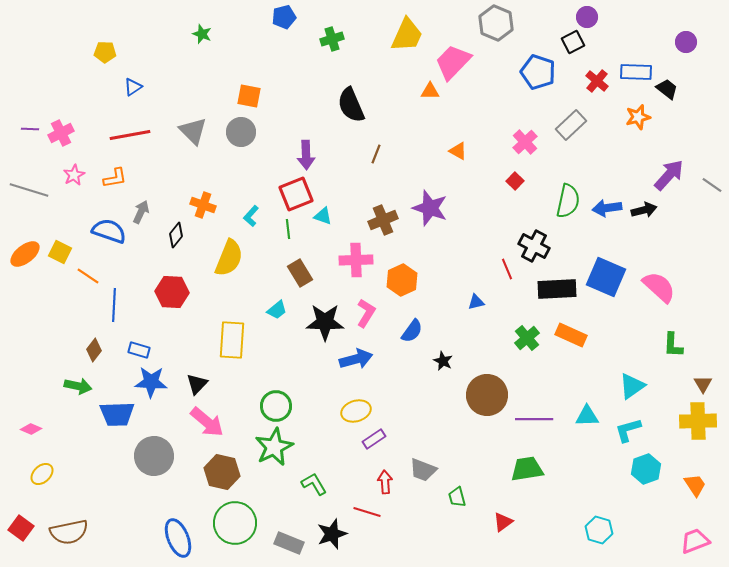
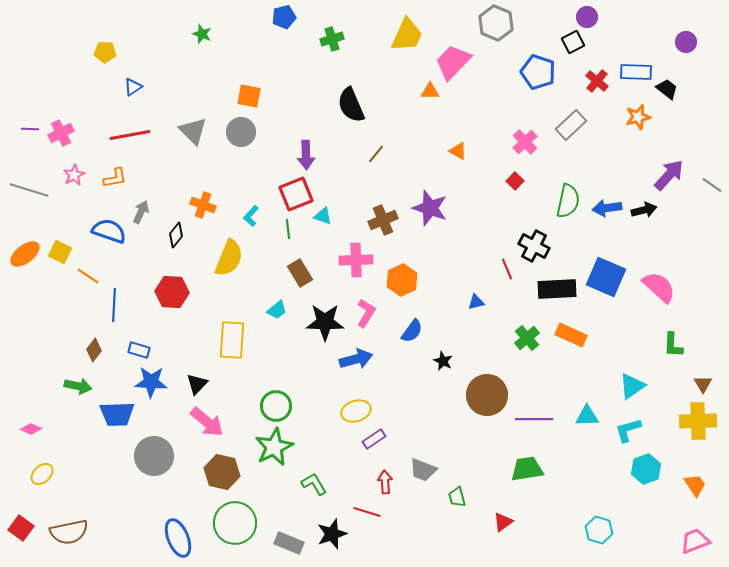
brown line at (376, 154): rotated 18 degrees clockwise
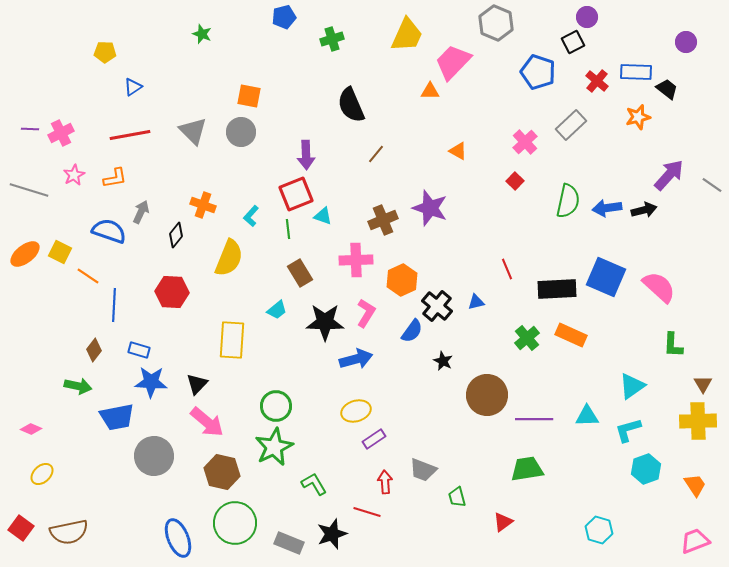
black cross at (534, 246): moved 97 px left, 60 px down; rotated 12 degrees clockwise
blue trapezoid at (117, 414): moved 3 px down; rotated 9 degrees counterclockwise
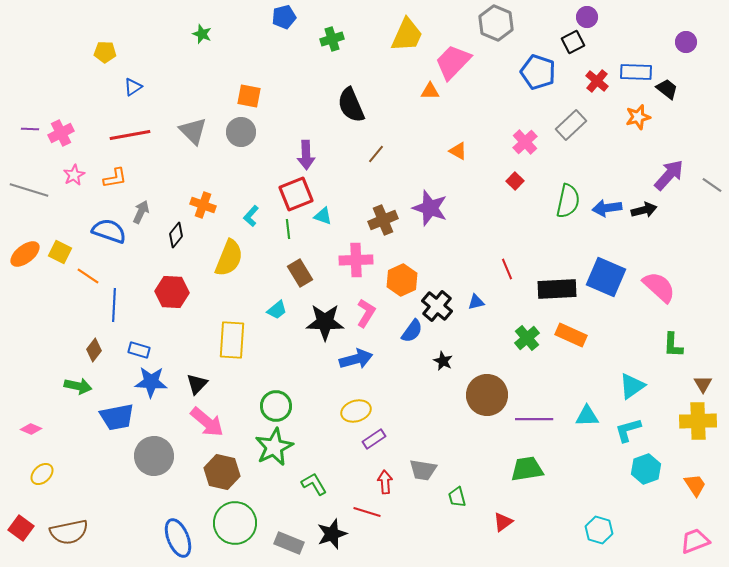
gray trapezoid at (423, 470): rotated 12 degrees counterclockwise
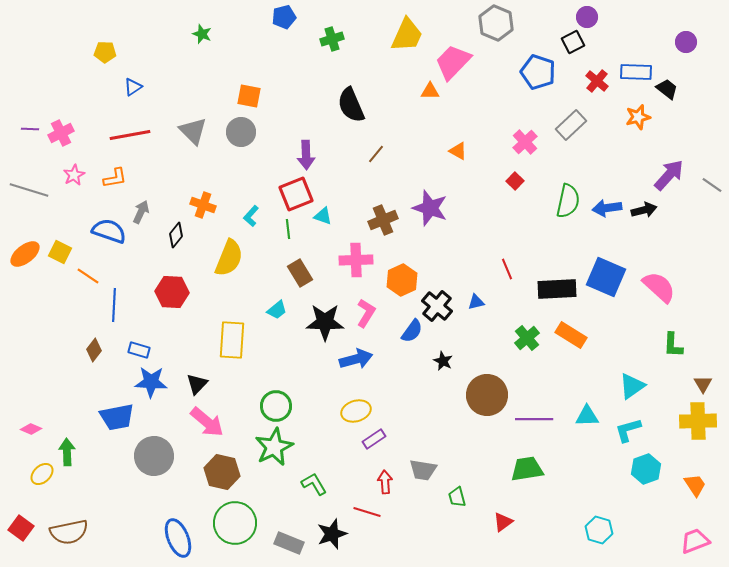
orange rectangle at (571, 335): rotated 8 degrees clockwise
green arrow at (78, 386): moved 11 px left, 66 px down; rotated 104 degrees counterclockwise
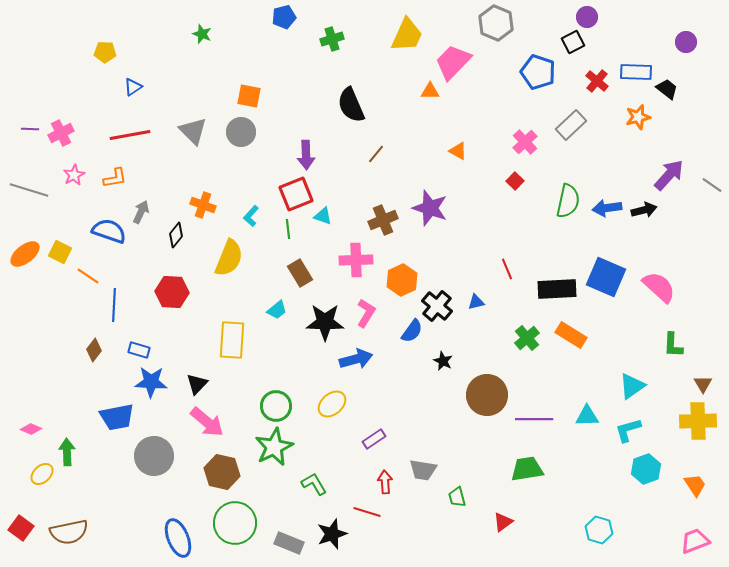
yellow ellipse at (356, 411): moved 24 px left, 7 px up; rotated 24 degrees counterclockwise
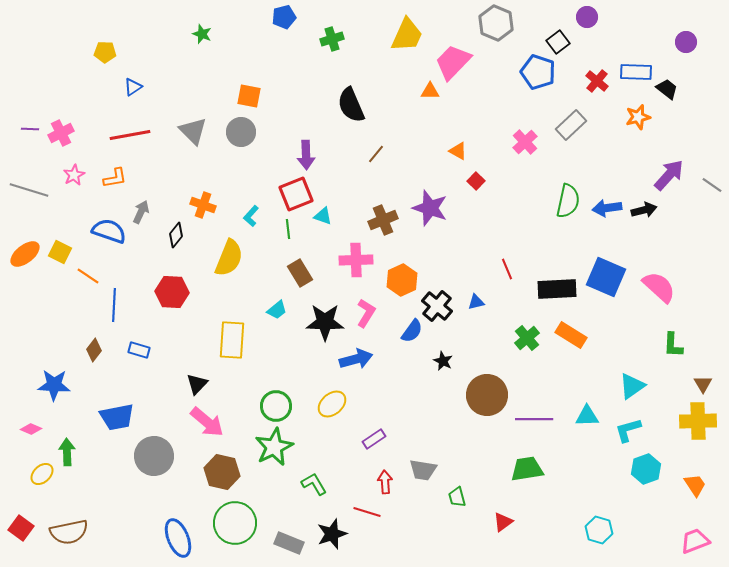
black square at (573, 42): moved 15 px left; rotated 10 degrees counterclockwise
red square at (515, 181): moved 39 px left
blue star at (151, 382): moved 97 px left, 3 px down
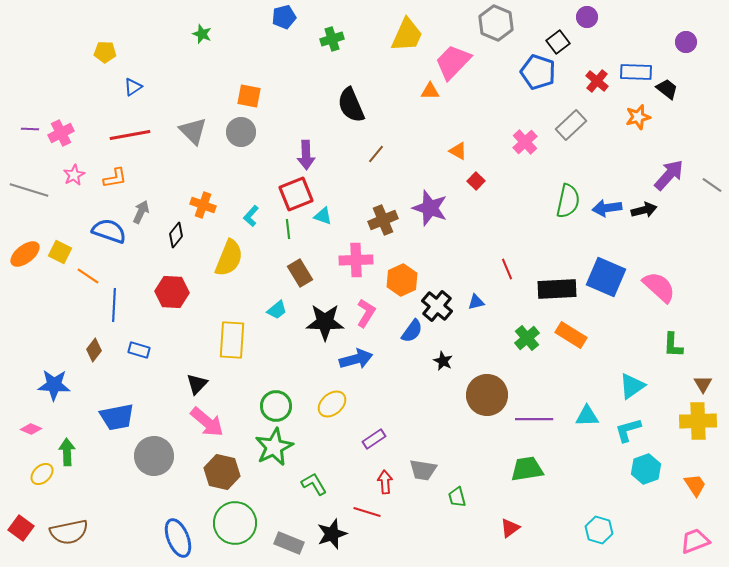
red triangle at (503, 522): moved 7 px right, 6 px down
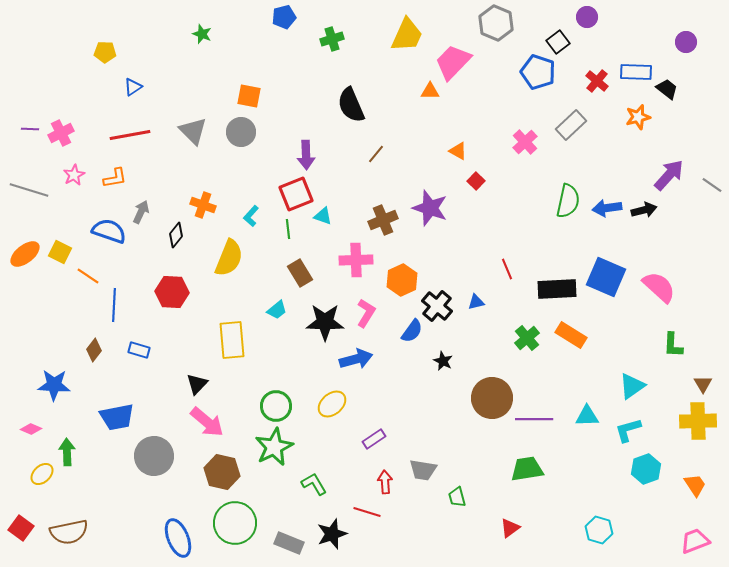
yellow rectangle at (232, 340): rotated 9 degrees counterclockwise
brown circle at (487, 395): moved 5 px right, 3 px down
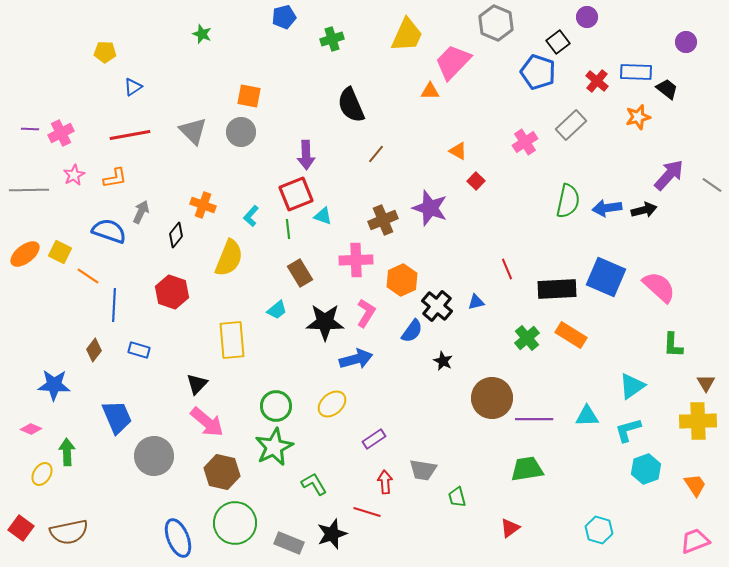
pink cross at (525, 142): rotated 10 degrees clockwise
gray line at (29, 190): rotated 18 degrees counterclockwise
red hexagon at (172, 292): rotated 16 degrees clockwise
brown triangle at (703, 384): moved 3 px right, 1 px up
blue trapezoid at (117, 417): rotated 102 degrees counterclockwise
yellow ellipse at (42, 474): rotated 15 degrees counterclockwise
